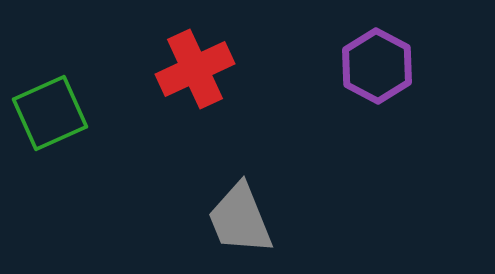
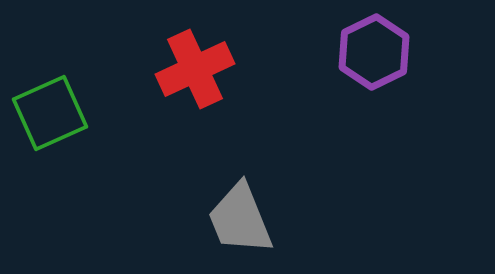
purple hexagon: moved 3 px left, 14 px up; rotated 6 degrees clockwise
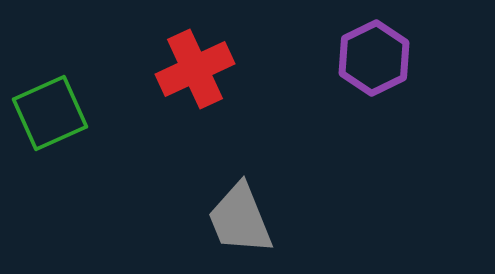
purple hexagon: moved 6 px down
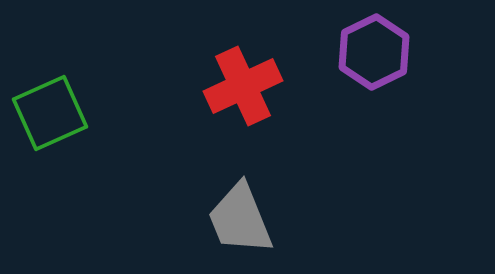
purple hexagon: moved 6 px up
red cross: moved 48 px right, 17 px down
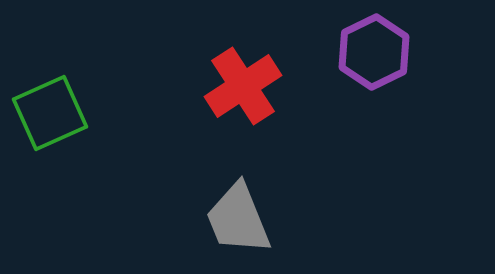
red cross: rotated 8 degrees counterclockwise
gray trapezoid: moved 2 px left
